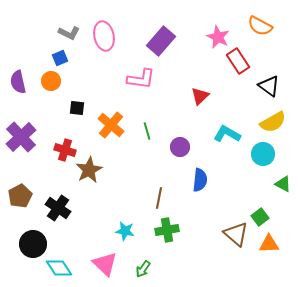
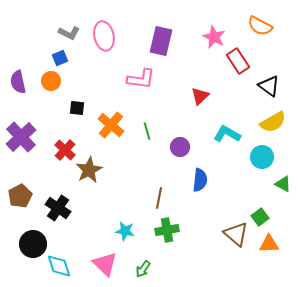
pink star: moved 4 px left
purple rectangle: rotated 28 degrees counterclockwise
red cross: rotated 25 degrees clockwise
cyan circle: moved 1 px left, 3 px down
cyan diamond: moved 2 px up; rotated 16 degrees clockwise
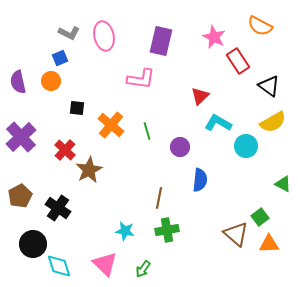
cyan L-shape: moved 9 px left, 11 px up
cyan circle: moved 16 px left, 11 px up
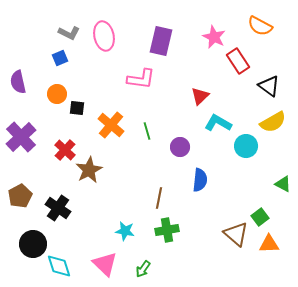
orange circle: moved 6 px right, 13 px down
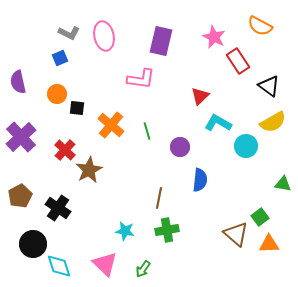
green triangle: rotated 18 degrees counterclockwise
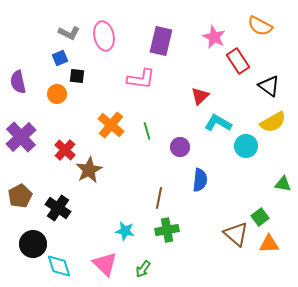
black square: moved 32 px up
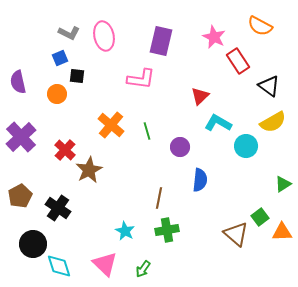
green triangle: rotated 42 degrees counterclockwise
cyan star: rotated 18 degrees clockwise
orange triangle: moved 13 px right, 12 px up
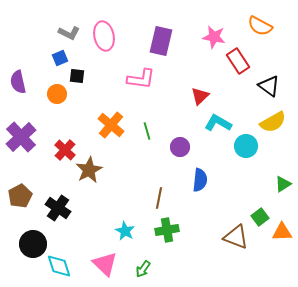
pink star: rotated 15 degrees counterclockwise
brown triangle: moved 3 px down; rotated 20 degrees counterclockwise
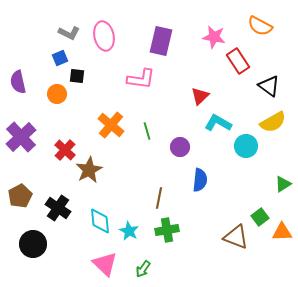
cyan star: moved 4 px right
cyan diamond: moved 41 px right, 45 px up; rotated 12 degrees clockwise
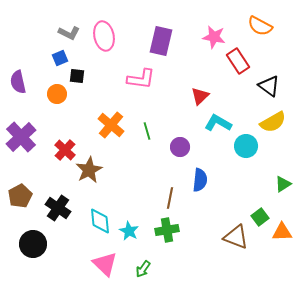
brown line: moved 11 px right
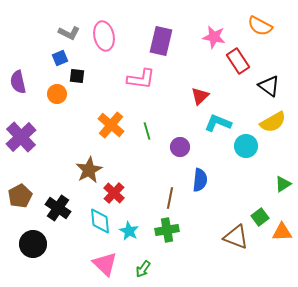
cyan L-shape: rotated 8 degrees counterclockwise
red cross: moved 49 px right, 43 px down
